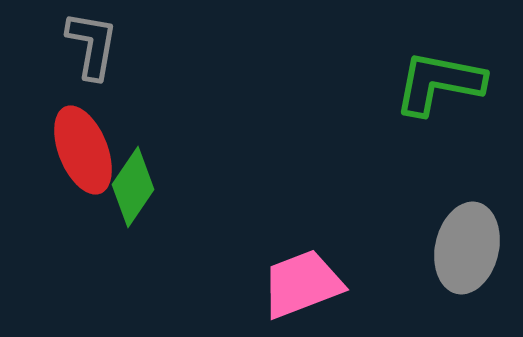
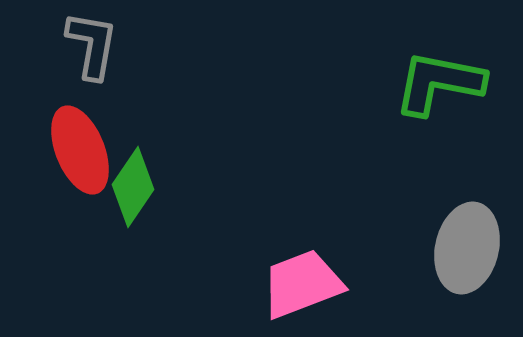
red ellipse: moved 3 px left
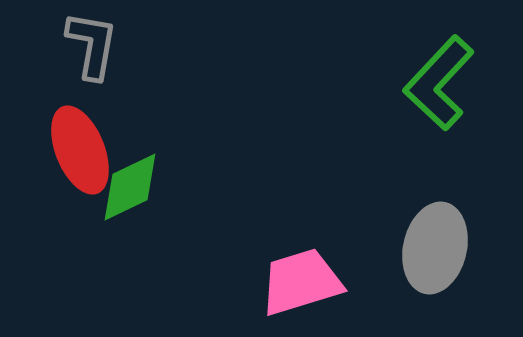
green L-shape: rotated 58 degrees counterclockwise
green diamond: moved 3 px left; rotated 30 degrees clockwise
gray ellipse: moved 32 px left
pink trapezoid: moved 1 px left, 2 px up; rotated 4 degrees clockwise
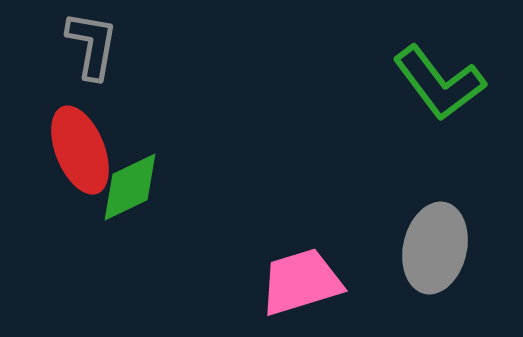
green L-shape: rotated 80 degrees counterclockwise
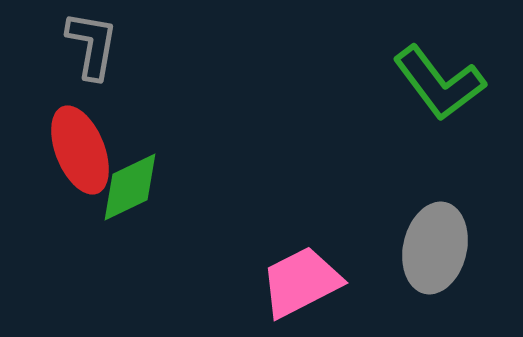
pink trapezoid: rotated 10 degrees counterclockwise
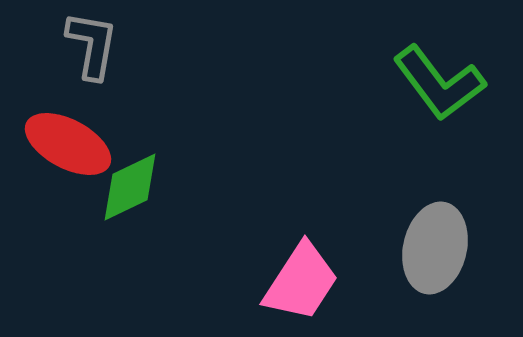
red ellipse: moved 12 px left, 6 px up; rotated 40 degrees counterclockwise
pink trapezoid: rotated 150 degrees clockwise
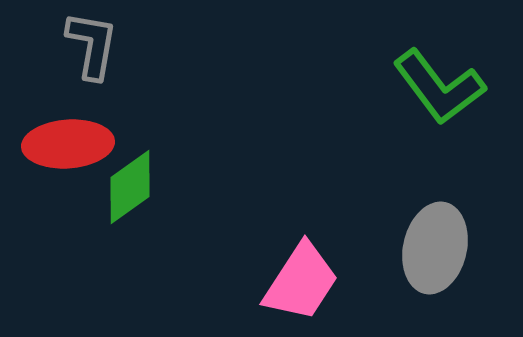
green L-shape: moved 4 px down
red ellipse: rotated 32 degrees counterclockwise
green diamond: rotated 10 degrees counterclockwise
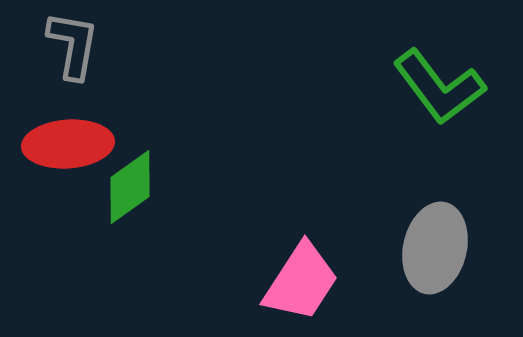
gray L-shape: moved 19 px left
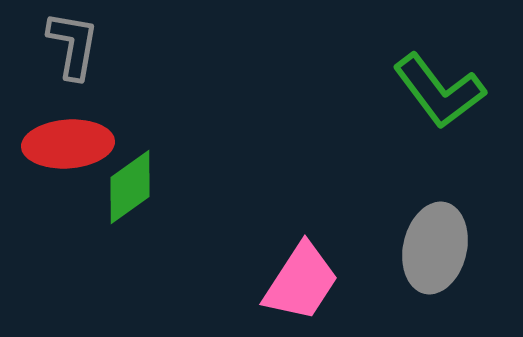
green L-shape: moved 4 px down
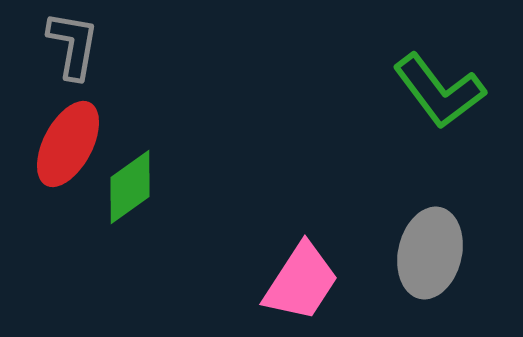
red ellipse: rotated 58 degrees counterclockwise
gray ellipse: moved 5 px left, 5 px down
